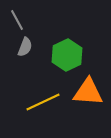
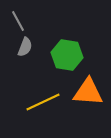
gray line: moved 1 px right, 1 px down
green hexagon: rotated 24 degrees counterclockwise
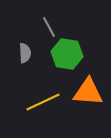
gray line: moved 31 px right, 6 px down
gray semicircle: moved 6 px down; rotated 24 degrees counterclockwise
green hexagon: moved 1 px up
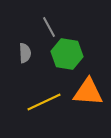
yellow line: moved 1 px right
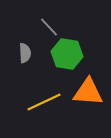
gray line: rotated 15 degrees counterclockwise
